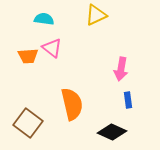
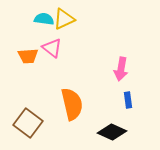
yellow triangle: moved 32 px left, 4 px down
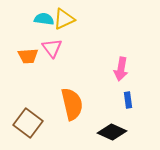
pink triangle: rotated 15 degrees clockwise
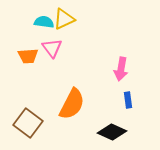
cyan semicircle: moved 3 px down
orange semicircle: rotated 40 degrees clockwise
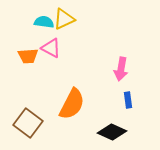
pink triangle: moved 1 px left; rotated 25 degrees counterclockwise
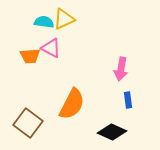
orange trapezoid: moved 2 px right
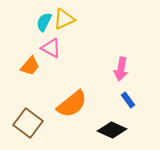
cyan semicircle: rotated 72 degrees counterclockwise
orange trapezoid: moved 10 px down; rotated 45 degrees counterclockwise
blue rectangle: rotated 28 degrees counterclockwise
orange semicircle: rotated 24 degrees clockwise
black diamond: moved 2 px up
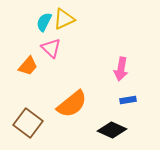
pink triangle: rotated 15 degrees clockwise
orange trapezoid: moved 2 px left
blue rectangle: rotated 63 degrees counterclockwise
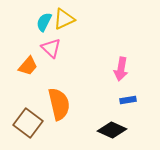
orange semicircle: moved 13 px left; rotated 64 degrees counterclockwise
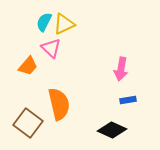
yellow triangle: moved 5 px down
